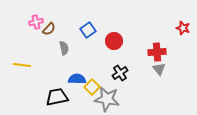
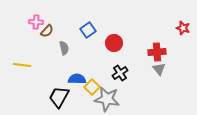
pink cross: rotated 16 degrees clockwise
brown semicircle: moved 2 px left, 2 px down
red circle: moved 2 px down
black trapezoid: moved 2 px right; rotated 50 degrees counterclockwise
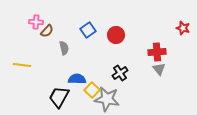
red circle: moved 2 px right, 8 px up
yellow square: moved 3 px down
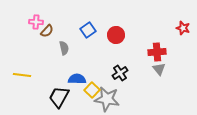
yellow line: moved 10 px down
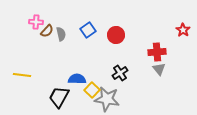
red star: moved 2 px down; rotated 16 degrees clockwise
gray semicircle: moved 3 px left, 14 px up
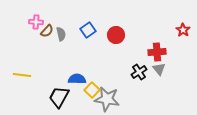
black cross: moved 19 px right, 1 px up
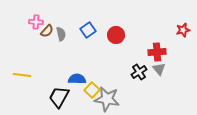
red star: rotated 24 degrees clockwise
